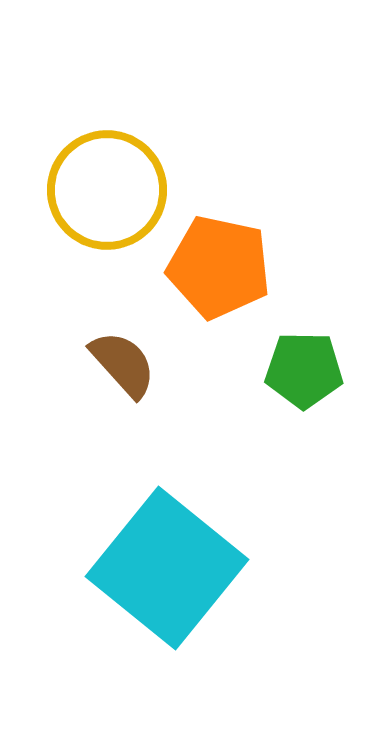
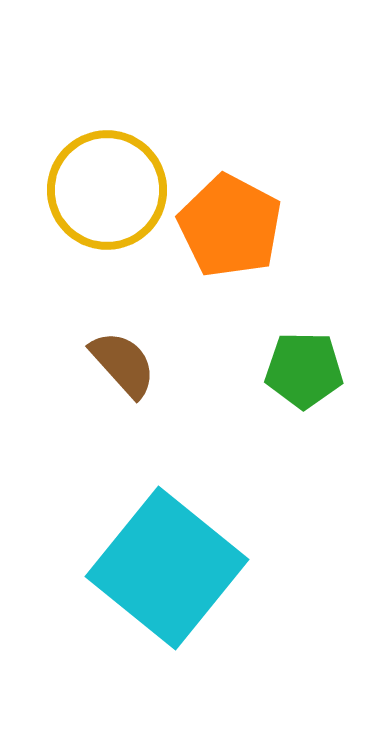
orange pentagon: moved 11 px right, 41 px up; rotated 16 degrees clockwise
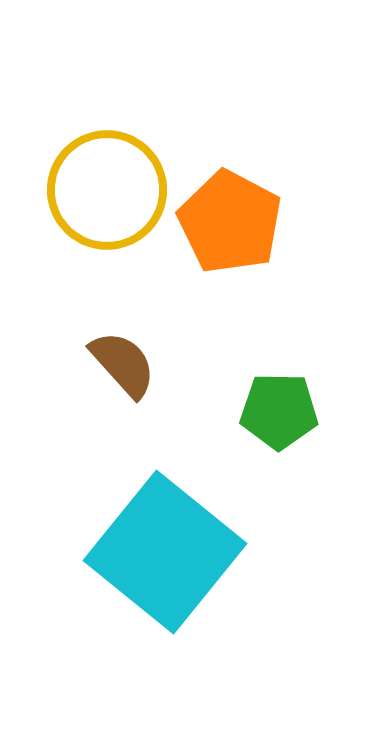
orange pentagon: moved 4 px up
green pentagon: moved 25 px left, 41 px down
cyan square: moved 2 px left, 16 px up
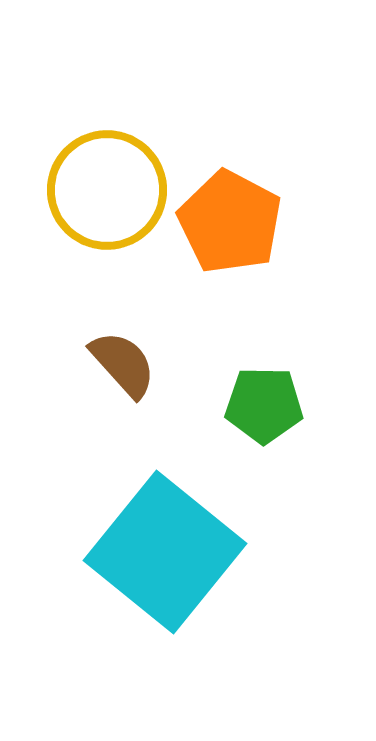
green pentagon: moved 15 px left, 6 px up
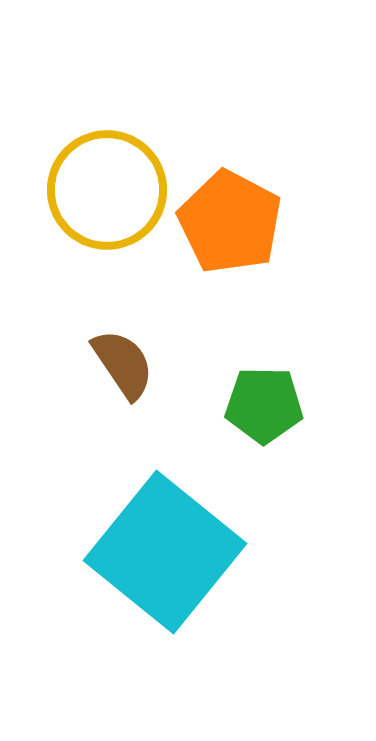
brown semicircle: rotated 8 degrees clockwise
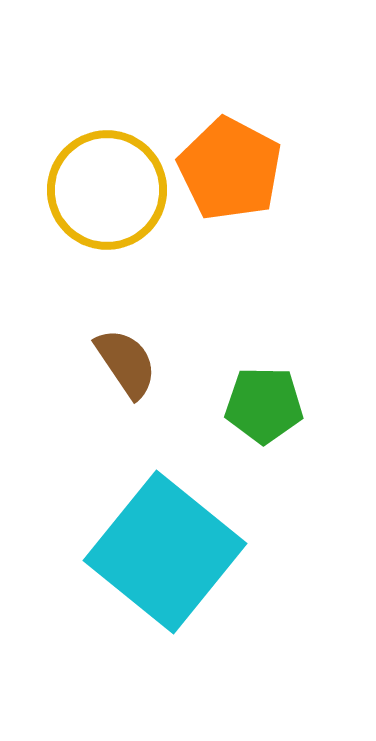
orange pentagon: moved 53 px up
brown semicircle: moved 3 px right, 1 px up
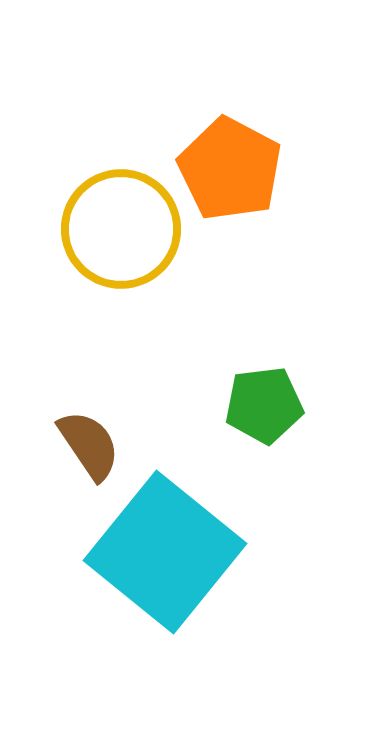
yellow circle: moved 14 px right, 39 px down
brown semicircle: moved 37 px left, 82 px down
green pentagon: rotated 8 degrees counterclockwise
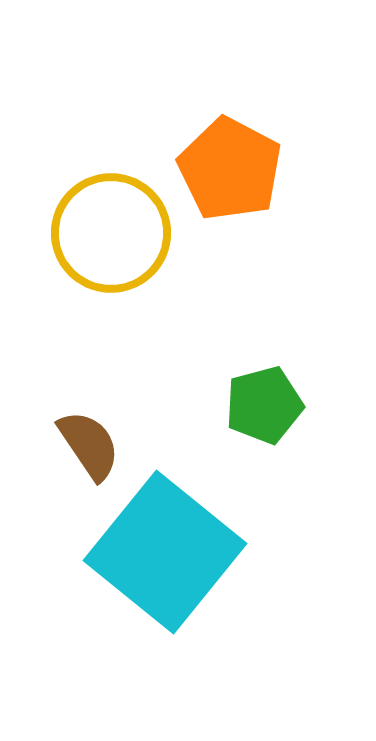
yellow circle: moved 10 px left, 4 px down
green pentagon: rotated 8 degrees counterclockwise
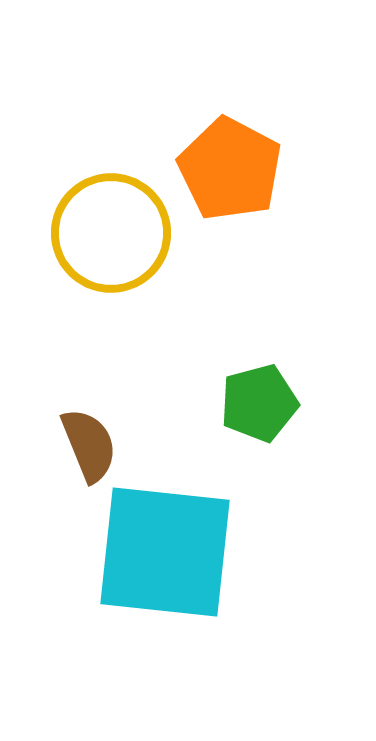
green pentagon: moved 5 px left, 2 px up
brown semicircle: rotated 12 degrees clockwise
cyan square: rotated 33 degrees counterclockwise
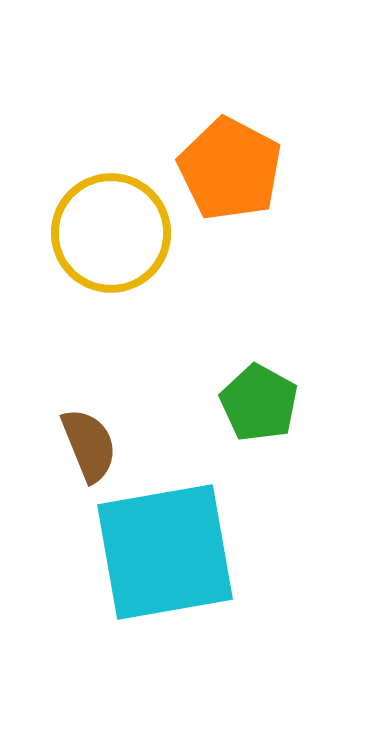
green pentagon: rotated 28 degrees counterclockwise
cyan square: rotated 16 degrees counterclockwise
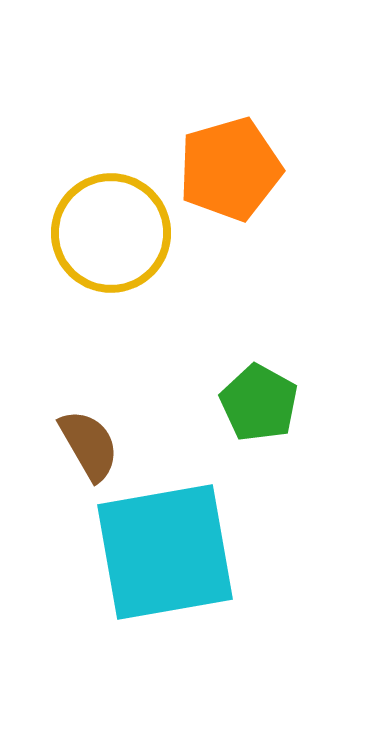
orange pentagon: rotated 28 degrees clockwise
brown semicircle: rotated 8 degrees counterclockwise
